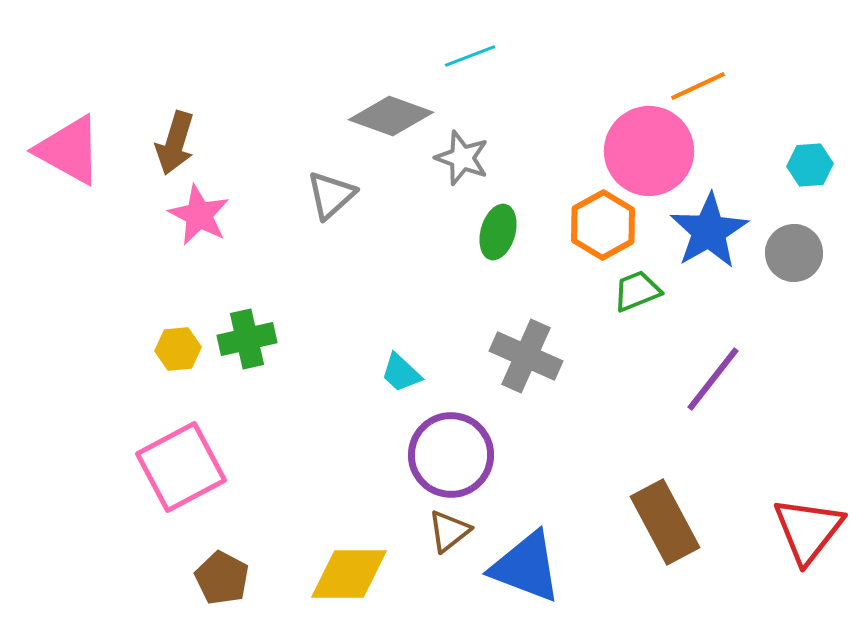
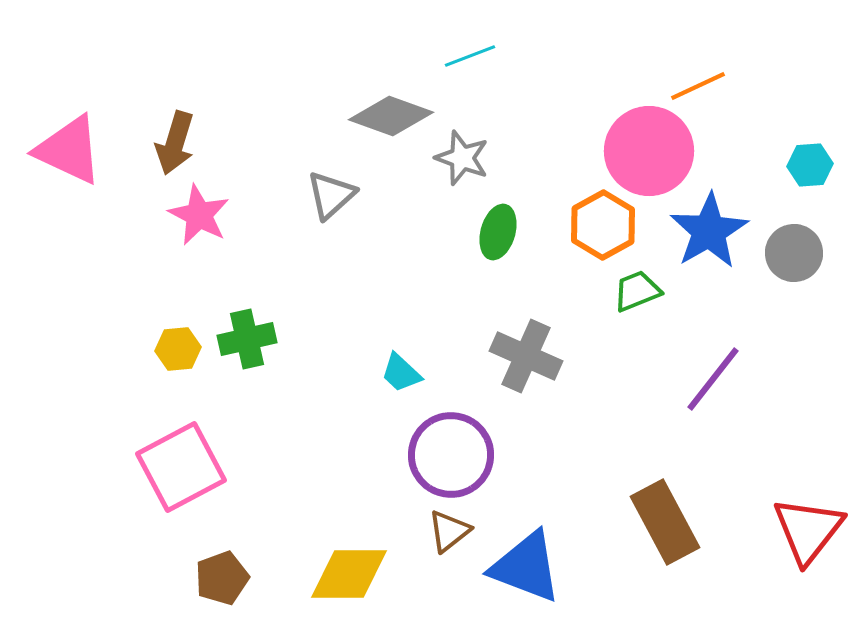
pink triangle: rotated 4 degrees counterclockwise
brown pentagon: rotated 24 degrees clockwise
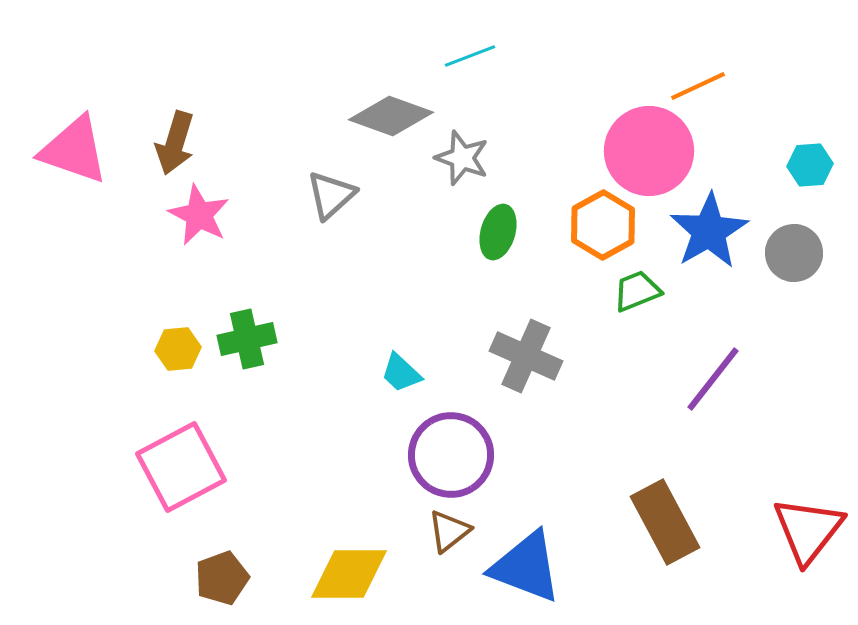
pink triangle: moved 5 px right; rotated 6 degrees counterclockwise
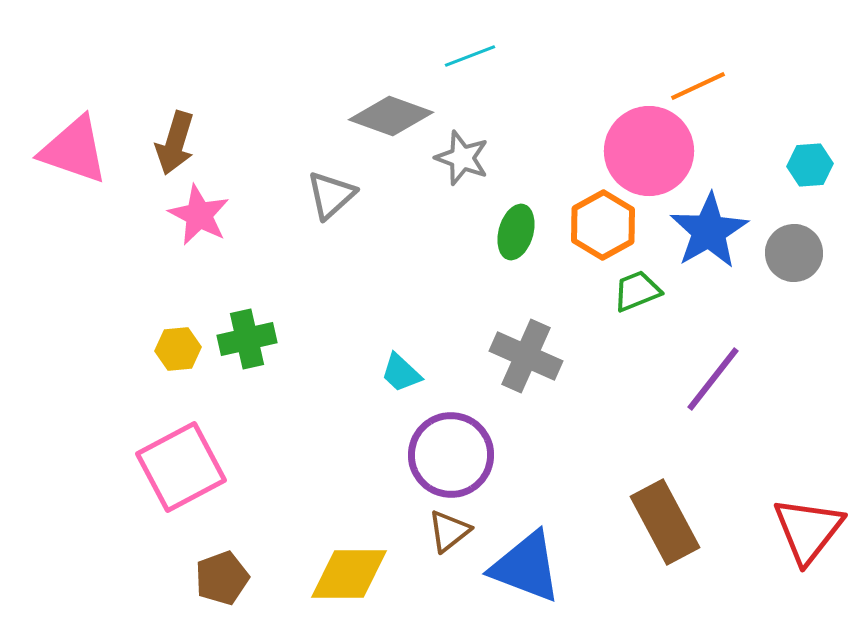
green ellipse: moved 18 px right
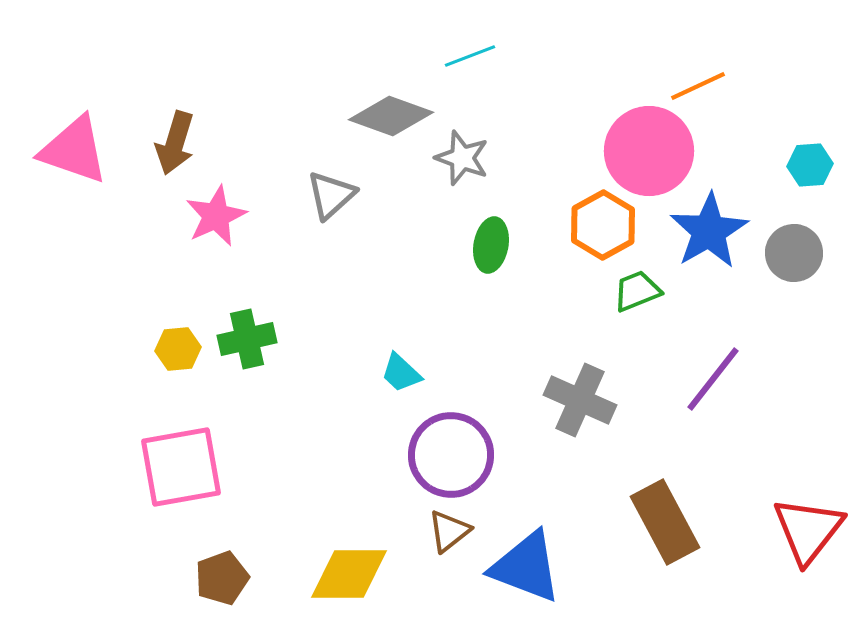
pink star: moved 17 px right, 1 px down; rotated 20 degrees clockwise
green ellipse: moved 25 px left, 13 px down; rotated 6 degrees counterclockwise
gray cross: moved 54 px right, 44 px down
pink square: rotated 18 degrees clockwise
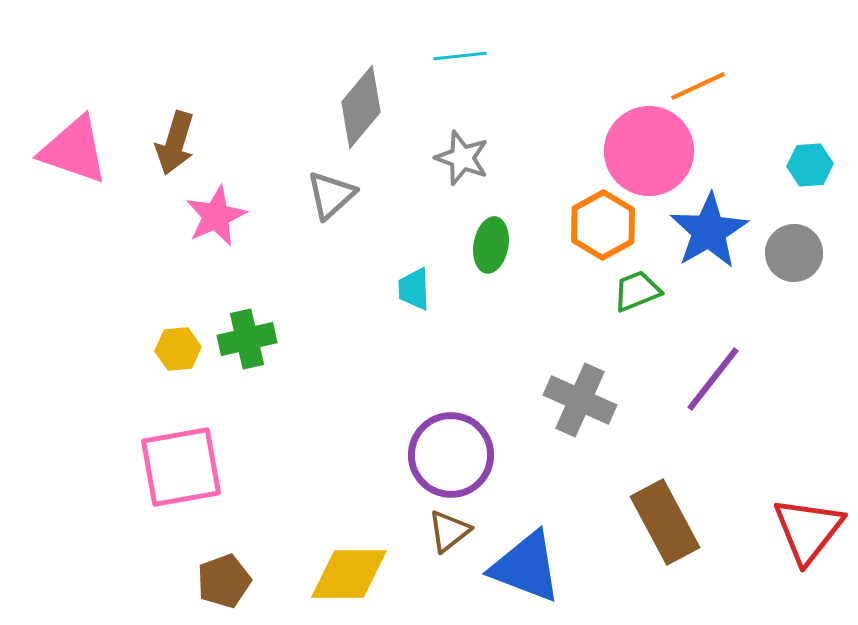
cyan line: moved 10 px left; rotated 15 degrees clockwise
gray diamond: moved 30 px left, 9 px up; rotated 70 degrees counterclockwise
cyan trapezoid: moved 13 px right, 84 px up; rotated 45 degrees clockwise
brown pentagon: moved 2 px right, 3 px down
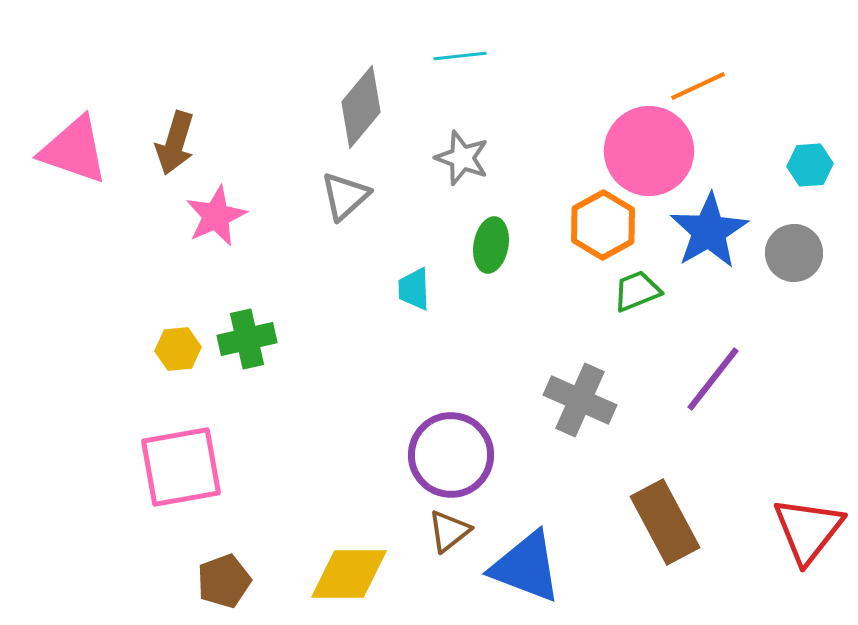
gray triangle: moved 14 px right, 1 px down
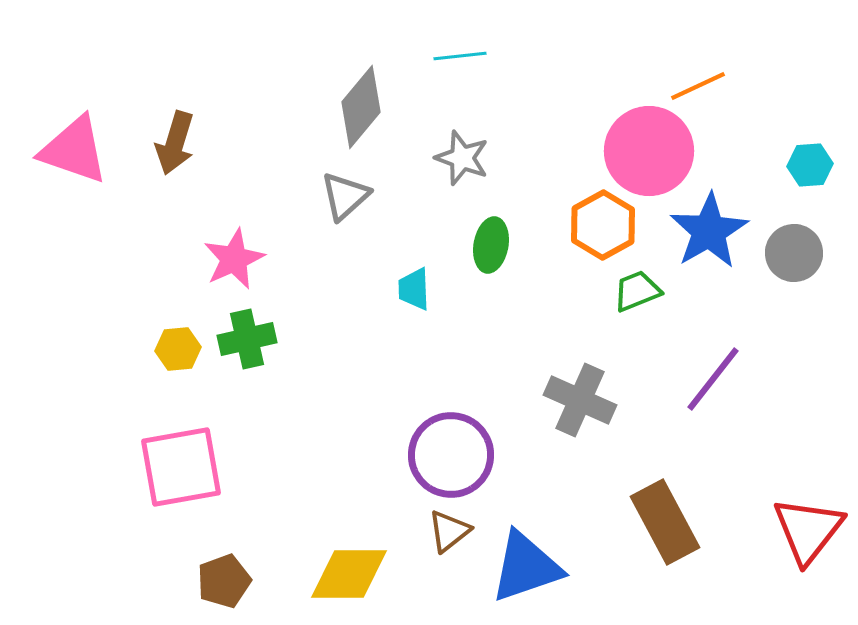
pink star: moved 18 px right, 43 px down
blue triangle: rotated 40 degrees counterclockwise
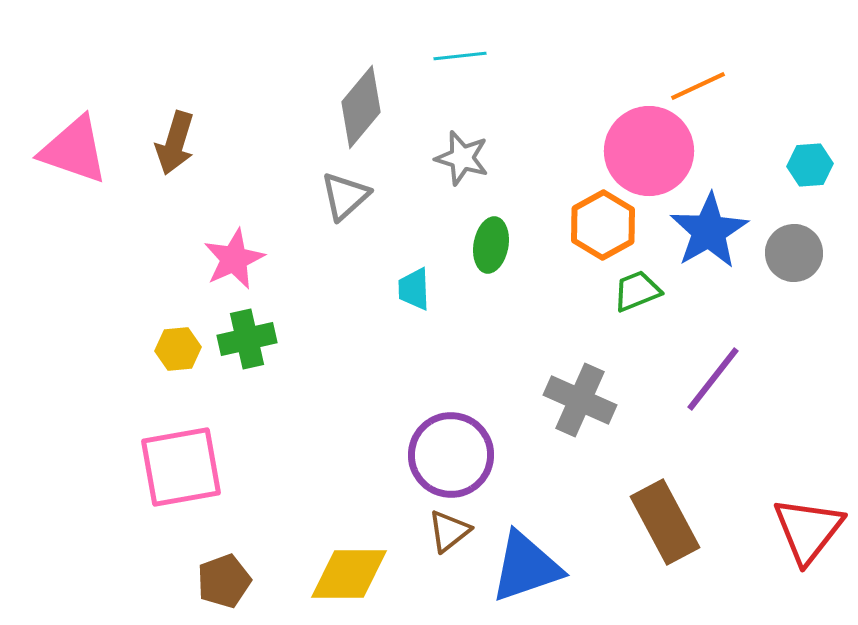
gray star: rotated 4 degrees counterclockwise
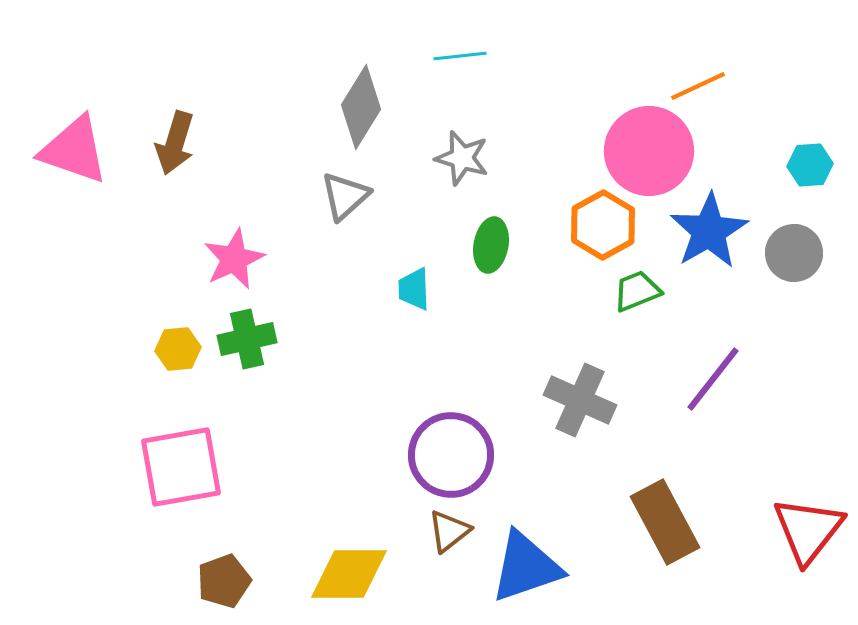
gray diamond: rotated 8 degrees counterclockwise
